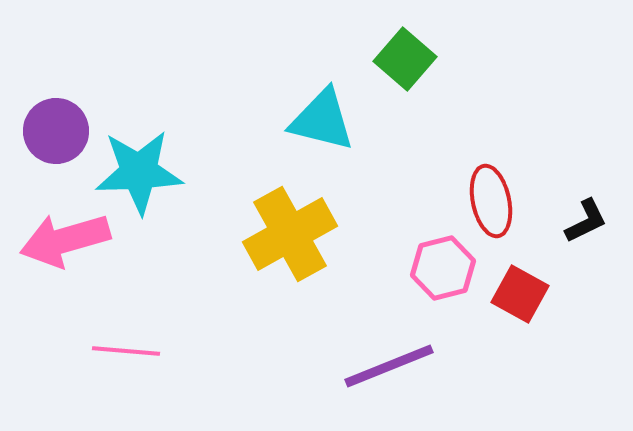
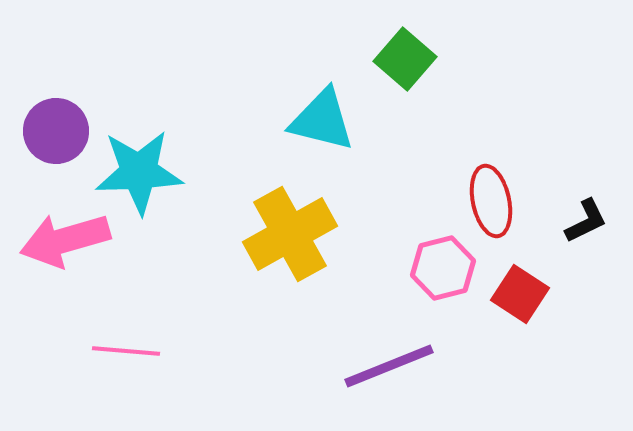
red square: rotated 4 degrees clockwise
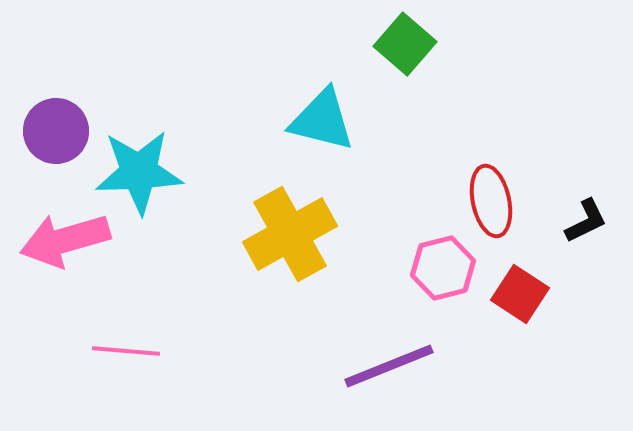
green square: moved 15 px up
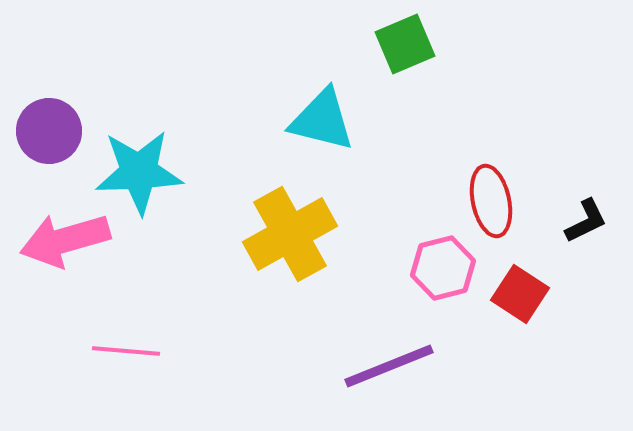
green square: rotated 26 degrees clockwise
purple circle: moved 7 px left
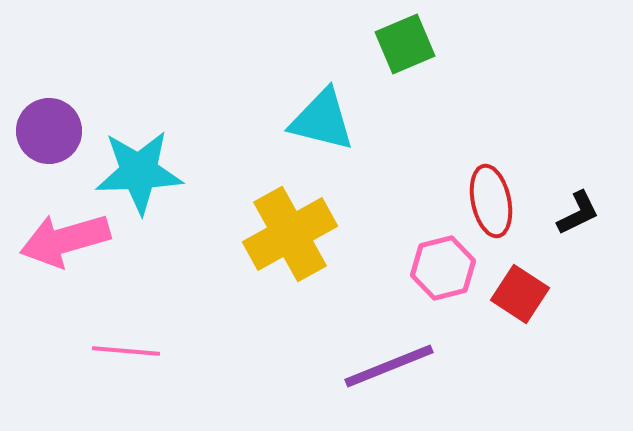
black L-shape: moved 8 px left, 8 px up
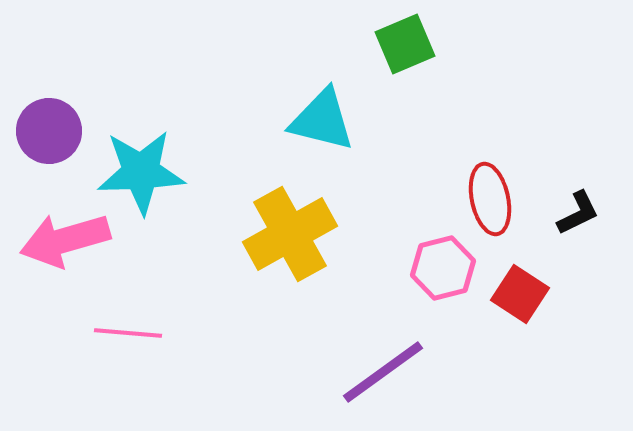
cyan star: moved 2 px right
red ellipse: moved 1 px left, 2 px up
pink line: moved 2 px right, 18 px up
purple line: moved 6 px left, 6 px down; rotated 14 degrees counterclockwise
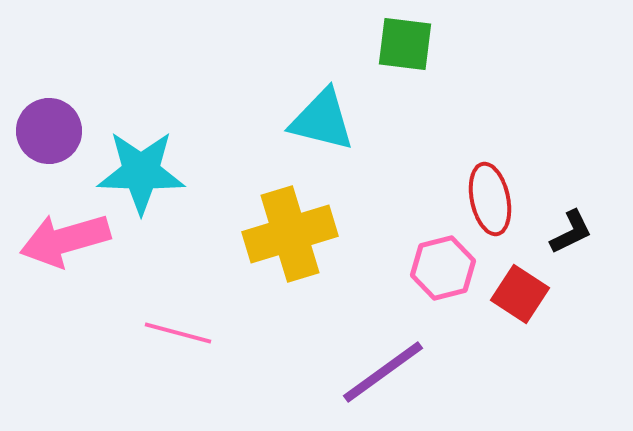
green square: rotated 30 degrees clockwise
cyan star: rotated 4 degrees clockwise
black L-shape: moved 7 px left, 19 px down
yellow cross: rotated 12 degrees clockwise
pink line: moved 50 px right; rotated 10 degrees clockwise
